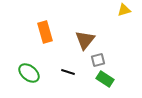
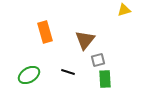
green ellipse: moved 2 px down; rotated 70 degrees counterclockwise
green rectangle: rotated 54 degrees clockwise
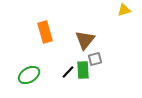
gray square: moved 3 px left, 1 px up
black line: rotated 64 degrees counterclockwise
green rectangle: moved 22 px left, 9 px up
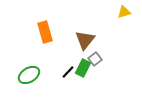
yellow triangle: moved 2 px down
gray square: rotated 24 degrees counterclockwise
green rectangle: moved 2 px up; rotated 30 degrees clockwise
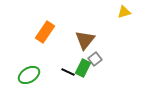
orange rectangle: rotated 50 degrees clockwise
black line: rotated 72 degrees clockwise
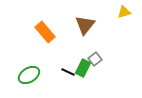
orange rectangle: rotated 75 degrees counterclockwise
brown triangle: moved 15 px up
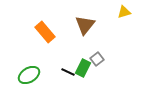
gray square: moved 2 px right
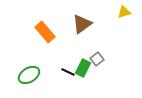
brown triangle: moved 3 px left, 1 px up; rotated 15 degrees clockwise
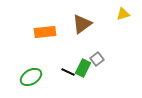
yellow triangle: moved 1 px left, 2 px down
orange rectangle: rotated 55 degrees counterclockwise
green ellipse: moved 2 px right, 2 px down
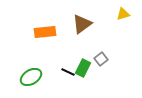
gray square: moved 4 px right
